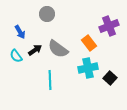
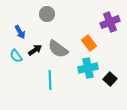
purple cross: moved 1 px right, 4 px up
black square: moved 1 px down
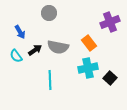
gray circle: moved 2 px right, 1 px up
gray semicircle: moved 2 px up; rotated 25 degrees counterclockwise
black square: moved 1 px up
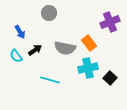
gray semicircle: moved 7 px right, 1 px down
cyan line: rotated 72 degrees counterclockwise
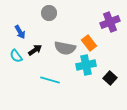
cyan cross: moved 2 px left, 3 px up
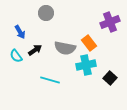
gray circle: moved 3 px left
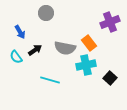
cyan semicircle: moved 1 px down
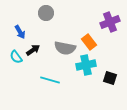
orange rectangle: moved 1 px up
black arrow: moved 2 px left
black square: rotated 24 degrees counterclockwise
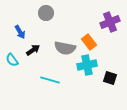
cyan semicircle: moved 4 px left, 3 px down
cyan cross: moved 1 px right
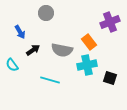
gray semicircle: moved 3 px left, 2 px down
cyan semicircle: moved 5 px down
